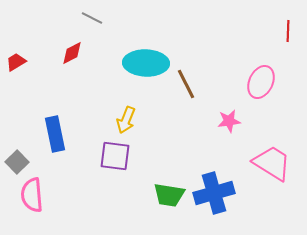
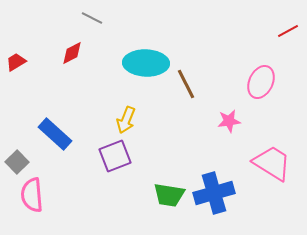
red line: rotated 60 degrees clockwise
blue rectangle: rotated 36 degrees counterclockwise
purple square: rotated 28 degrees counterclockwise
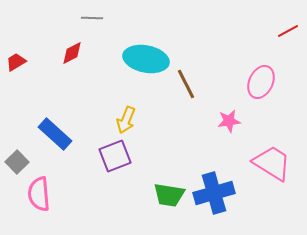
gray line: rotated 25 degrees counterclockwise
cyan ellipse: moved 4 px up; rotated 9 degrees clockwise
pink semicircle: moved 7 px right, 1 px up
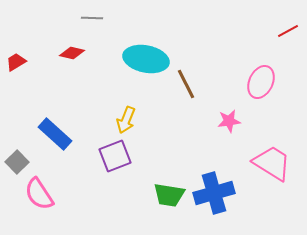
red diamond: rotated 40 degrees clockwise
pink semicircle: rotated 28 degrees counterclockwise
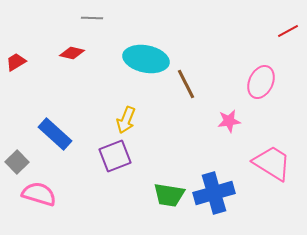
pink semicircle: rotated 140 degrees clockwise
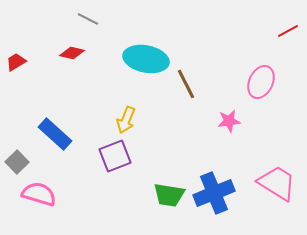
gray line: moved 4 px left, 1 px down; rotated 25 degrees clockwise
pink trapezoid: moved 5 px right, 20 px down
blue cross: rotated 6 degrees counterclockwise
